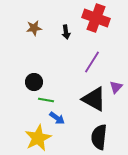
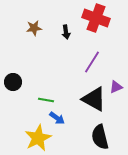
black circle: moved 21 px left
purple triangle: rotated 24 degrees clockwise
black semicircle: moved 1 px right; rotated 20 degrees counterclockwise
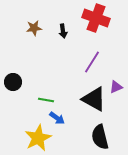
black arrow: moved 3 px left, 1 px up
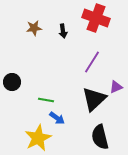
black circle: moved 1 px left
black triangle: rotated 48 degrees clockwise
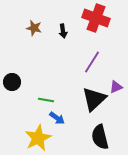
brown star: rotated 21 degrees clockwise
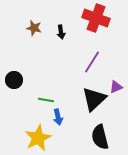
black arrow: moved 2 px left, 1 px down
black circle: moved 2 px right, 2 px up
blue arrow: moved 1 px right, 1 px up; rotated 42 degrees clockwise
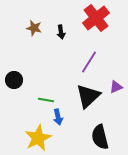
red cross: rotated 32 degrees clockwise
purple line: moved 3 px left
black triangle: moved 6 px left, 3 px up
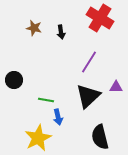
red cross: moved 4 px right; rotated 20 degrees counterclockwise
purple triangle: rotated 24 degrees clockwise
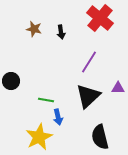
red cross: rotated 8 degrees clockwise
brown star: moved 1 px down
black circle: moved 3 px left, 1 px down
purple triangle: moved 2 px right, 1 px down
yellow star: moved 1 px right, 1 px up
